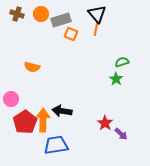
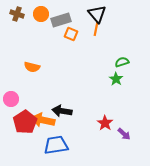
orange arrow: rotated 80 degrees counterclockwise
purple arrow: moved 3 px right
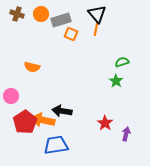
green star: moved 2 px down
pink circle: moved 3 px up
purple arrow: moved 2 px right; rotated 120 degrees counterclockwise
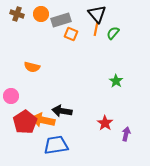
green semicircle: moved 9 px left, 29 px up; rotated 32 degrees counterclockwise
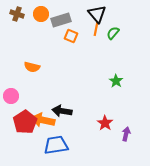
orange square: moved 2 px down
